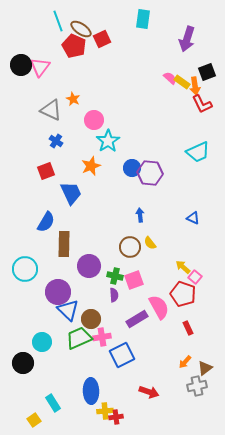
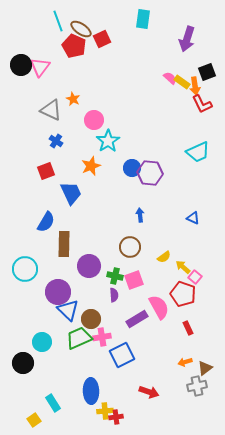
yellow semicircle at (150, 243): moved 14 px right, 14 px down; rotated 88 degrees counterclockwise
orange arrow at (185, 362): rotated 32 degrees clockwise
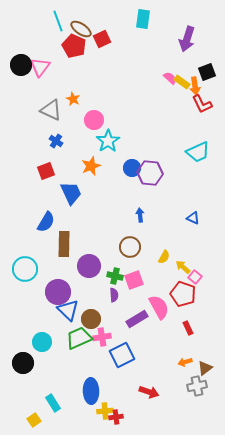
yellow semicircle at (164, 257): rotated 24 degrees counterclockwise
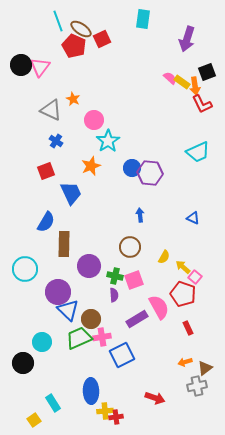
red arrow at (149, 392): moved 6 px right, 6 px down
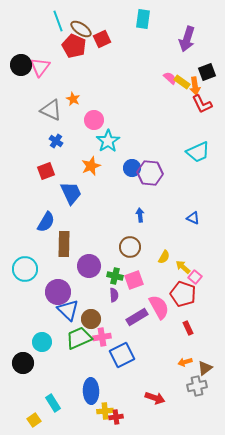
purple rectangle at (137, 319): moved 2 px up
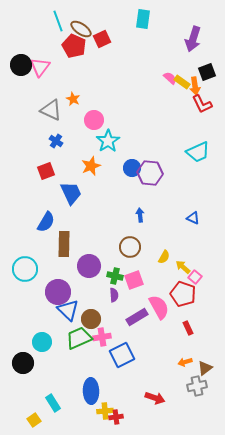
purple arrow at (187, 39): moved 6 px right
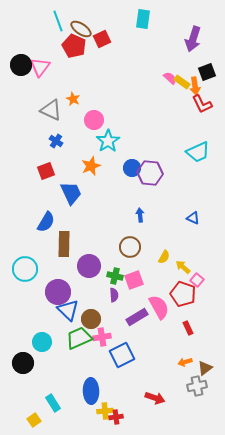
pink square at (195, 277): moved 2 px right, 3 px down
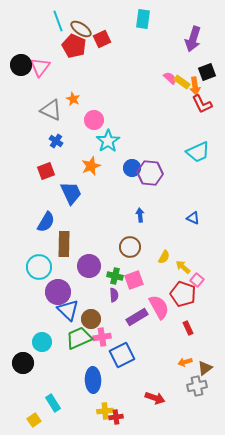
cyan circle at (25, 269): moved 14 px right, 2 px up
blue ellipse at (91, 391): moved 2 px right, 11 px up
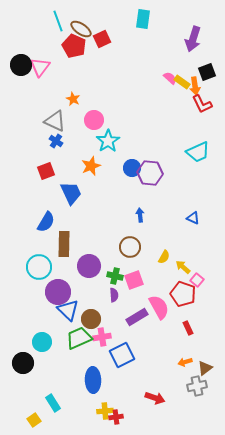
gray triangle at (51, 110): moved 4 px right, 11 px down
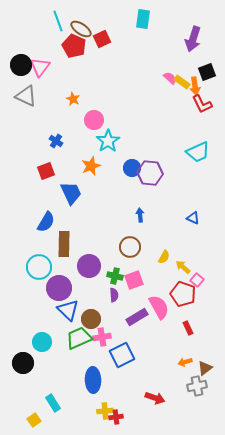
gray triangle at (55, 121): moved 29 px left, 25 px up
purple circle at (58, 292): moved 1 px right, 4 px up
